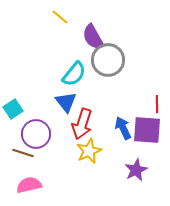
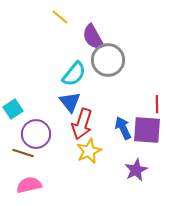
blue triangle: moved 4 px right
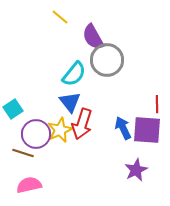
gray circle: moved 1 px left
yellow star: moved 29 px left, 21 px up
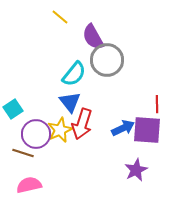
blue arrow: rotated 90 degrees clockwise
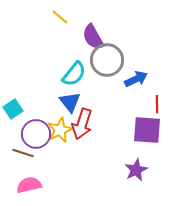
blue arrow: moved 13 px right, 49 px up
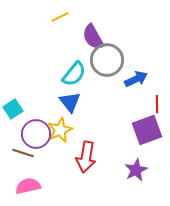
yellow line: rotated 66 degrees counterclockwise
red arrow: moved 4 px right, 33 px down; rotated 8 degrees counterclockwise
purple square: rotated 24 degrees counterclockwise
pink semicircle: moved 1 px left, 1 px down
